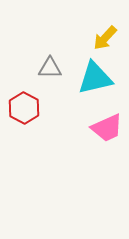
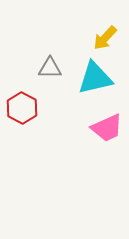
red hexagon: moved 2 px left
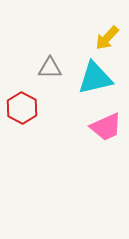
yellow arrow: moved 2 px right
pink trapezoid: moved 1 px left, 1 px up
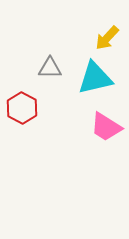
pink trapezoid: rotated 56 degrees clockwise
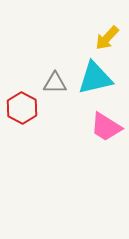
gray triangle: moved 5 px right, 15 px down
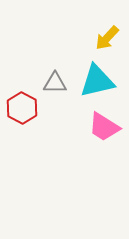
cyan triangle: moved 2 px right, 3 px down
pink trapezoid: moved 2 px left
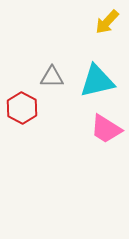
yellow arrow: moved 16 px up
gray triangle: moved 3 px left, 6 px up
pink trapezoid: moved 2 px right, 2 px down
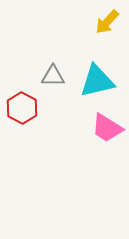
gray triangle: moved 1 px right, 1 px up
pink trapezoid: moved 1 px right, 1 px up
